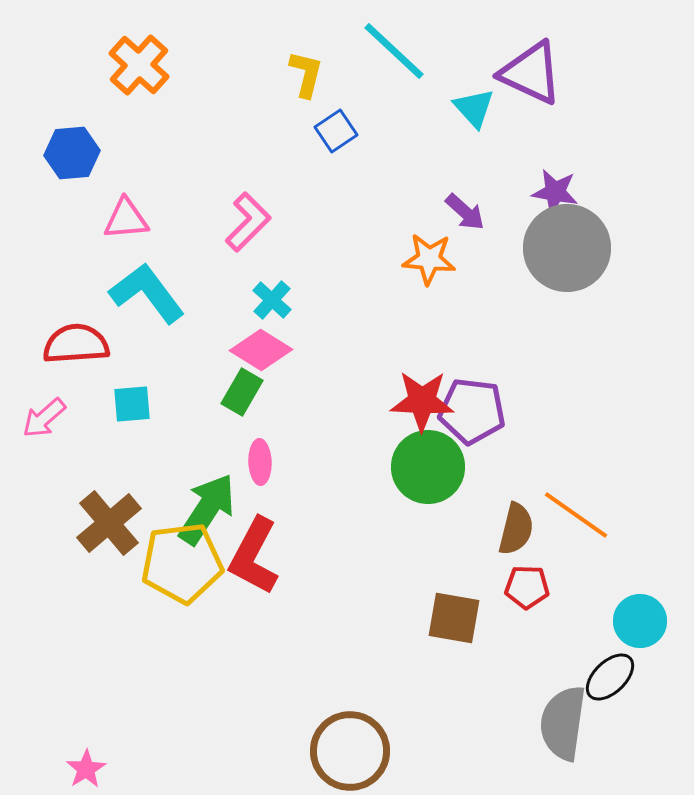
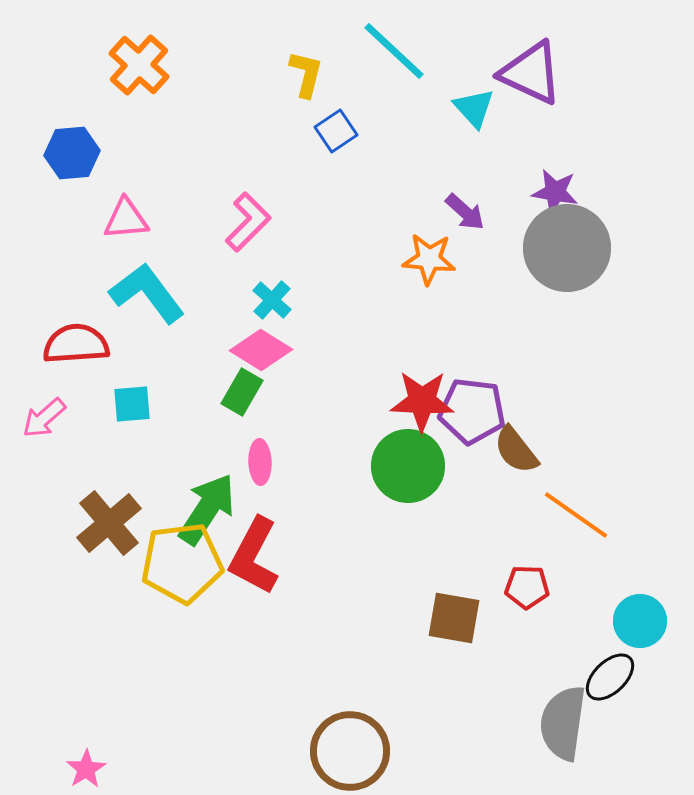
green circle: moved 20 px left, 1 px up
brown semicircle: moved 79 px up; rotated 128 degrees clockwise
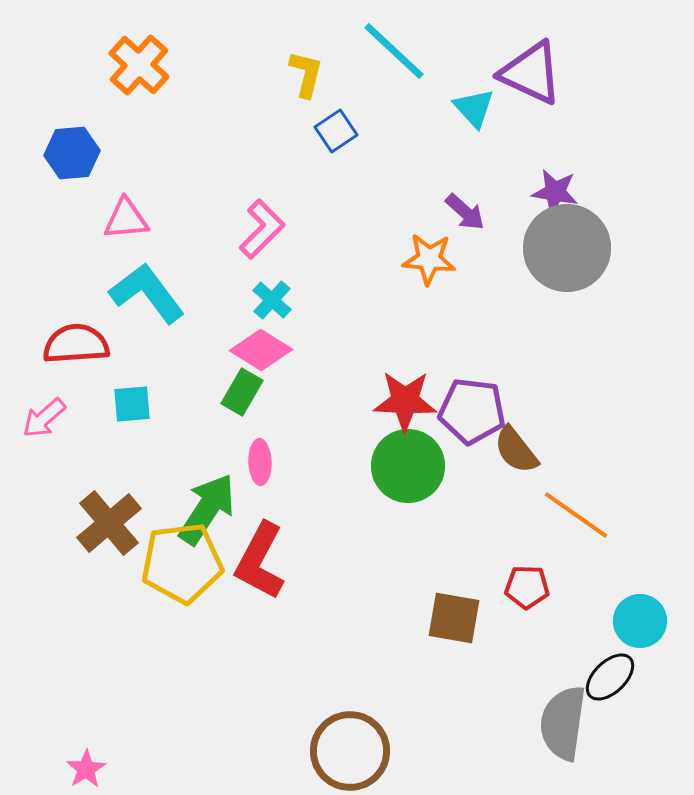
pink L-shape: moved 14 px right, 7 px down
red star: moved 17 px left
red L-shape: moved 6 px right, 5 px down
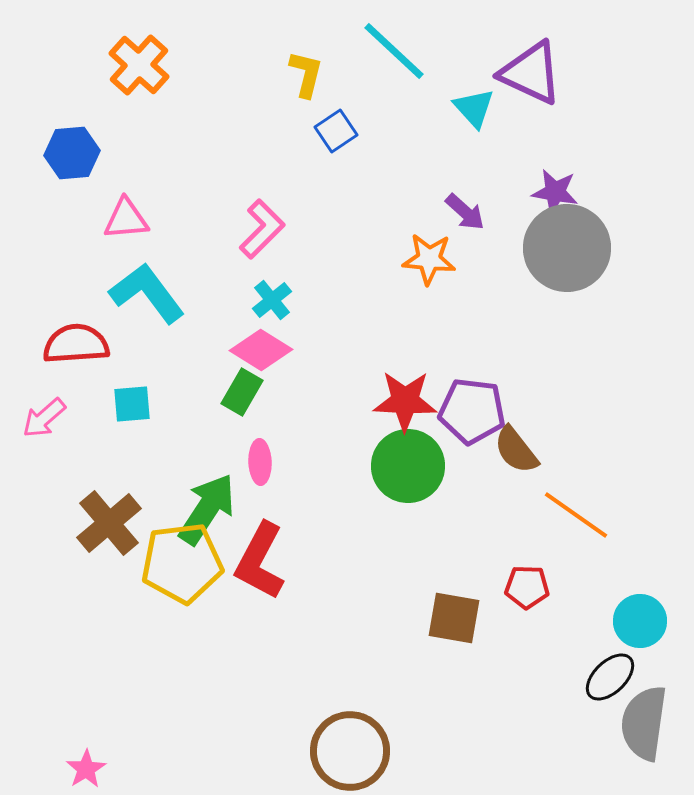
cyan cross: rotated 9 degrees clockwise
gray semicircle: moved 81 px right
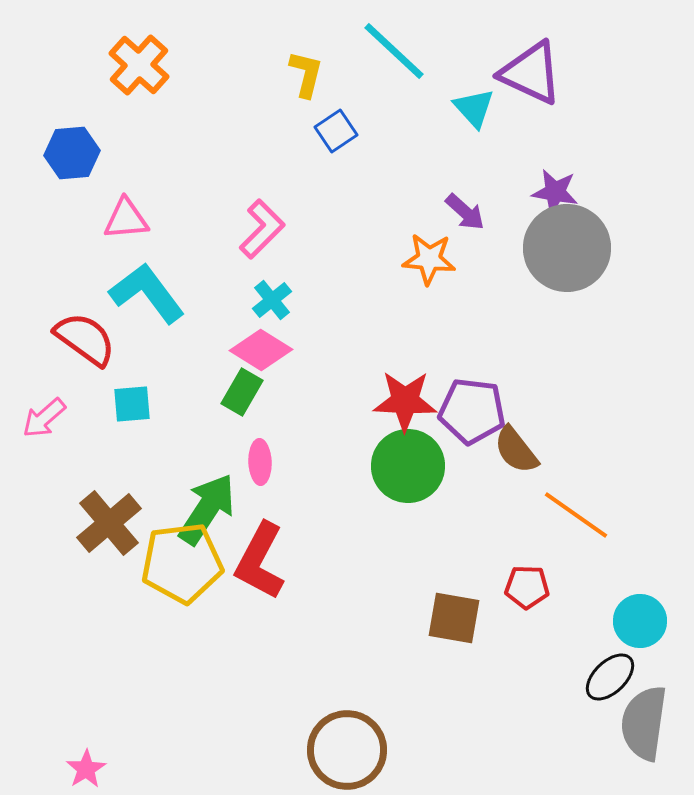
red semicircle: moved 9 px right, 5 px up; rotated 40 degrees clockwise
brown circle: moved 3 px left, 1 px up
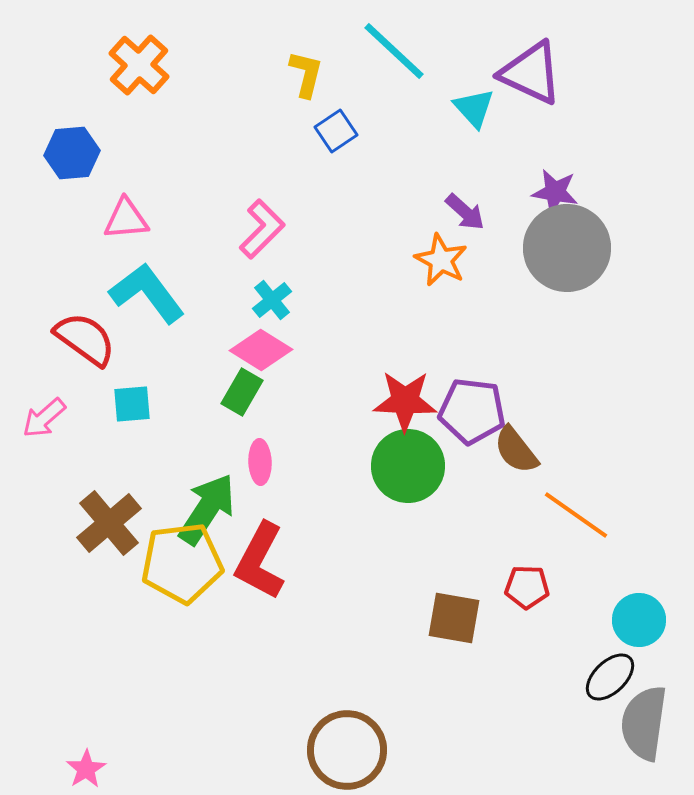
orange star: moved 12 px right, 1 px down; rotated 22 degrees clockwise
cyan circle: moved 1 px left, 1 px up
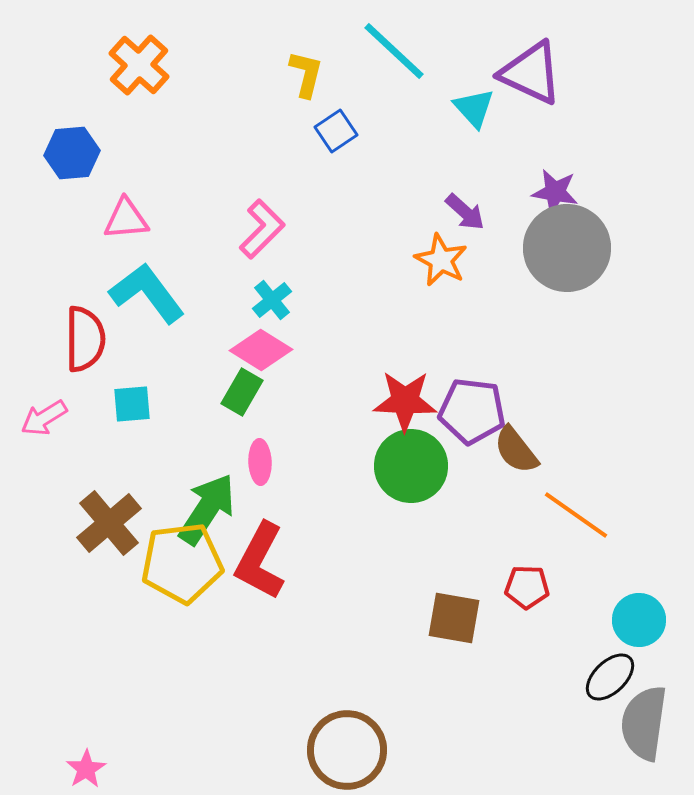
red semicircle: rotated 54 degrees clockwise
pink arrow: rotated 9 degrees clockwise
green circle: moved 3 px right
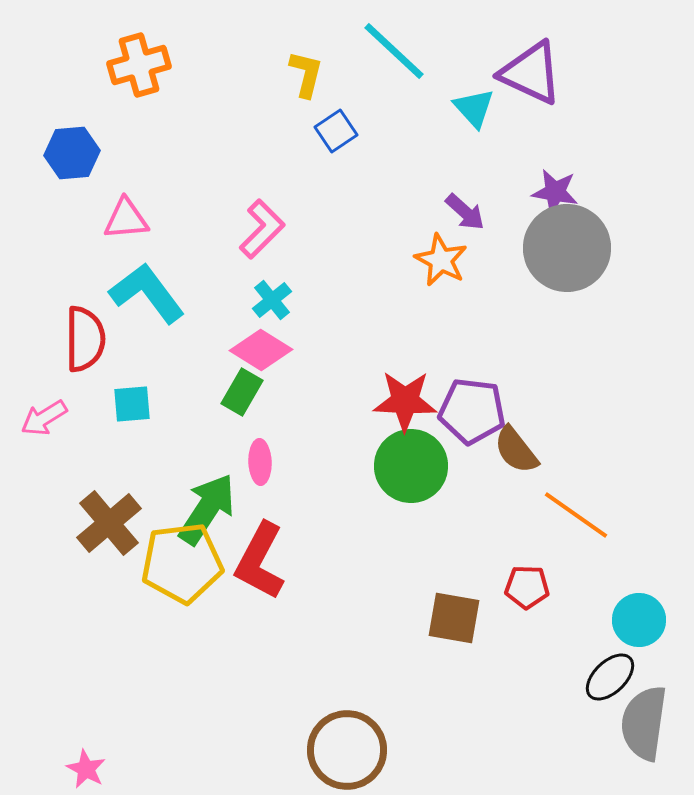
orange cross: rotated 32 degrees clockwise
pink star: rotated 12 degrees counterclockwise
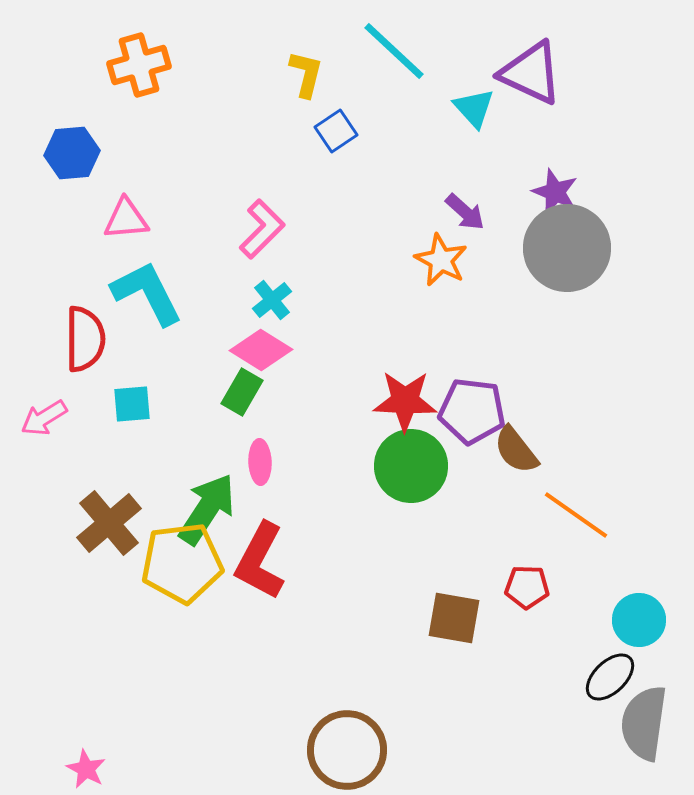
purple star: rotated 12 degrees clockwise
cyan L-shape: rotated 10 degrees clockwise
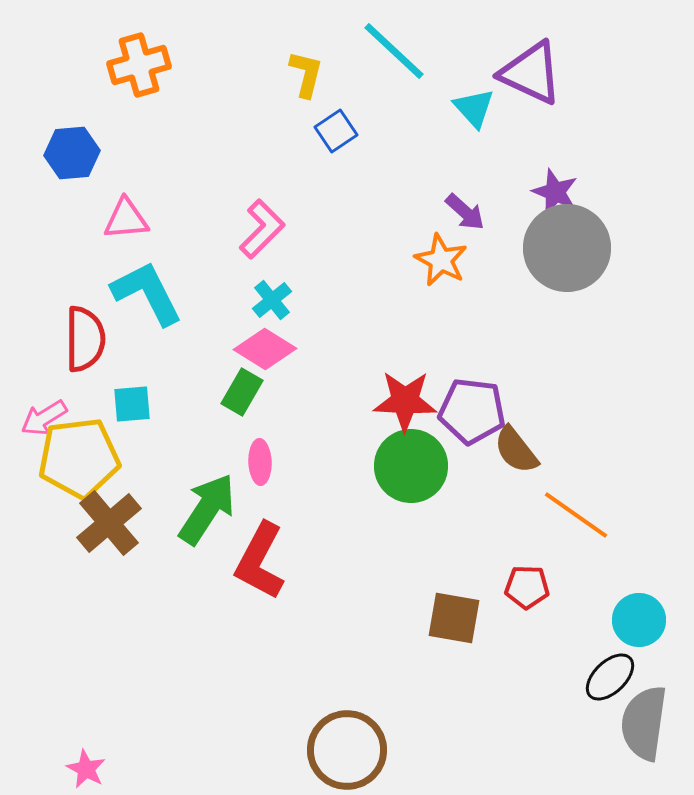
pink diamond: moved 4 px right, 1 px up
yellow pentagon: moved 103 px left, 105 px up
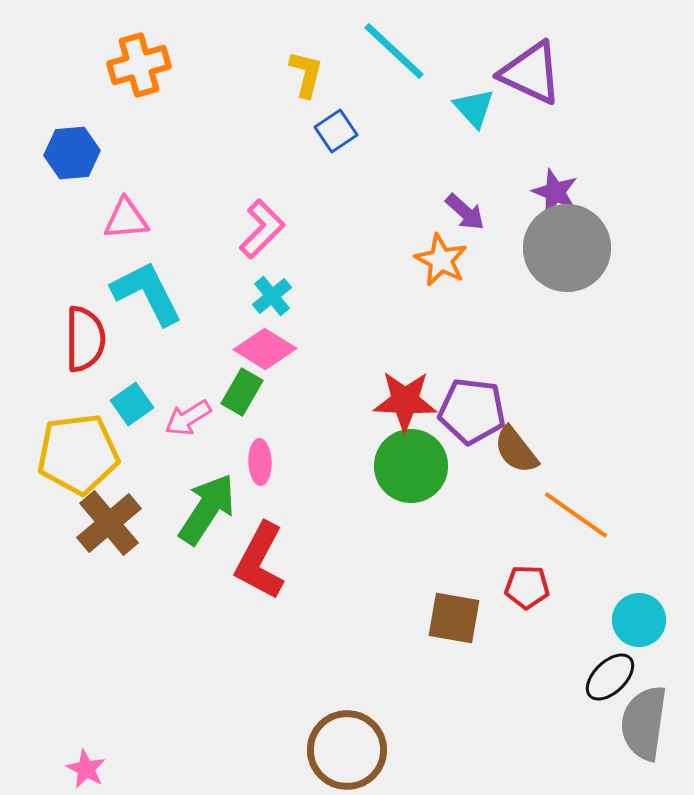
cyan cross: moved 4 px up
cyan square: rotated 30 degrees counterclockwise
pink arrow: moved 144 px right
yellow pentagon: moved 1 px left, 4 px up
